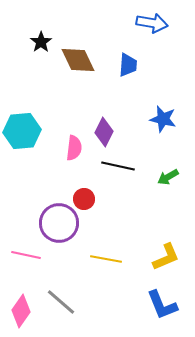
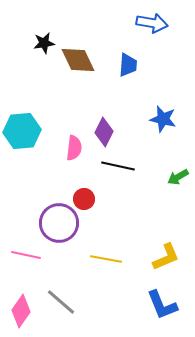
black star: moved 3 px right, 1 px down; rotated 25 degrees clockwise
green arrow: moved 10 px right
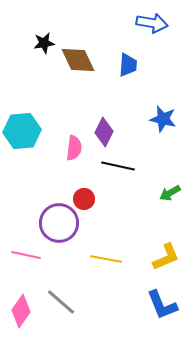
green arrow: moved 8 px left, 16 px down
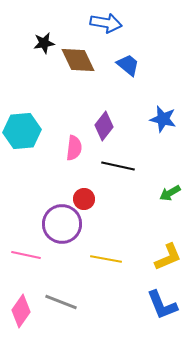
blue arrow: moved 46 px left
blue trapezoid: rotated 55 degrees counterclockwise
purple diamond: moved 6 px up; rotated 12 degrees clockwise
purple circle: moved 3 px right, 1 px down
yellow L-shape: moved 2 px right
gray line: rotated 20 degrees counterclockwise
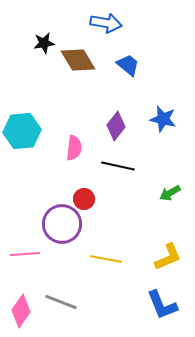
brown diamond: rotated 6 degrees counterclockwise
purple diamond: moved 12 px right
pink line: moved 1 px left, 1 px up; rotated 16 degrees counterclockwise
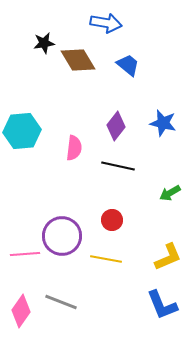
blue star: moved 4 px down
red circle: moved 28 px right, 21 px down
purple circle: moved 12 px down
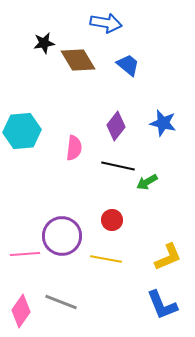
green arrow: moved 23 px left, 11 px up
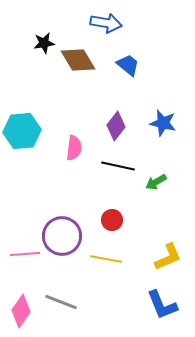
green arrow: moved 9 px right
